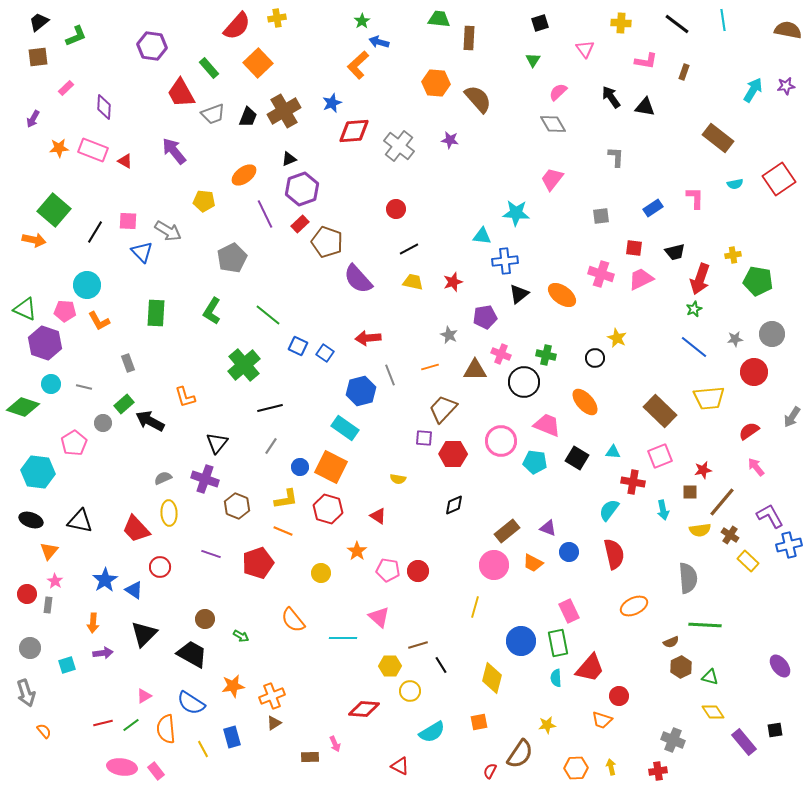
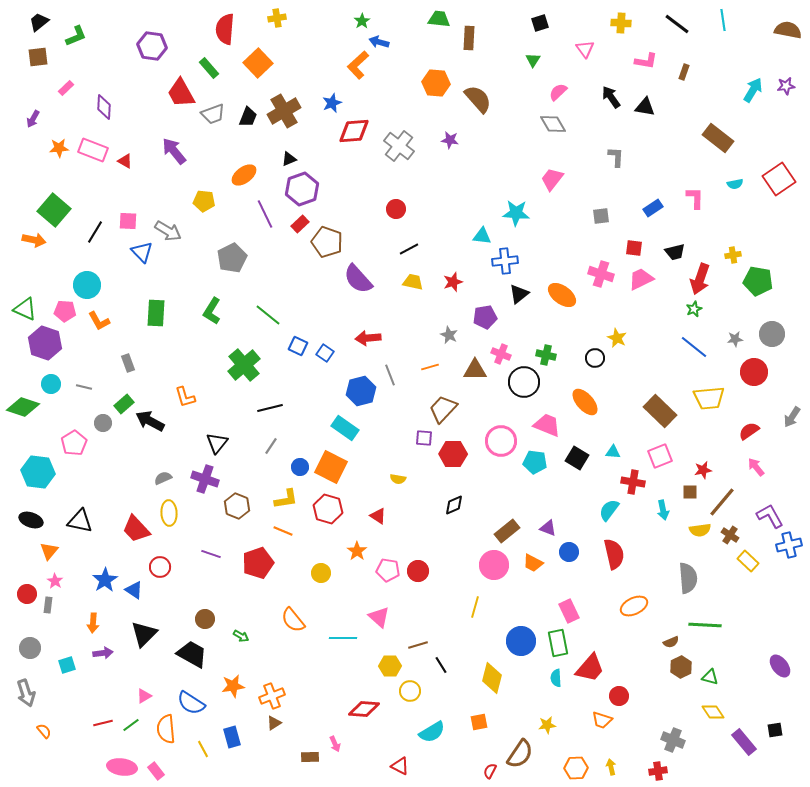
red semicircle at (237, 26): moved 12 px left, 3 px down; rotated 144 degrees clockwise
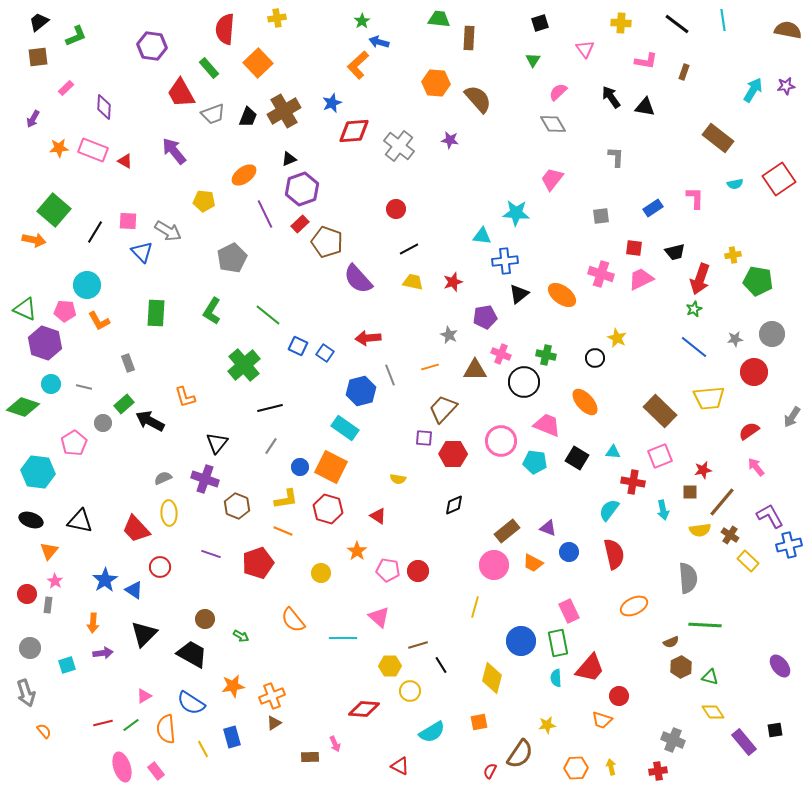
pink ellipse at (122, 767): rotated 64 degrees clockwise
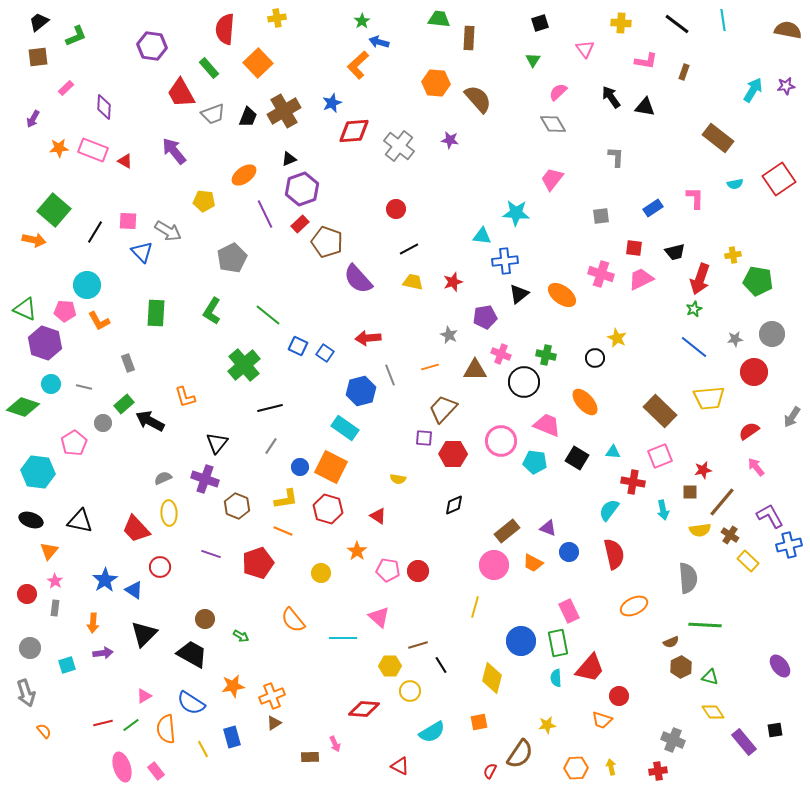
gray rectangle at (48, 605): moved 7 px right, 3 px down
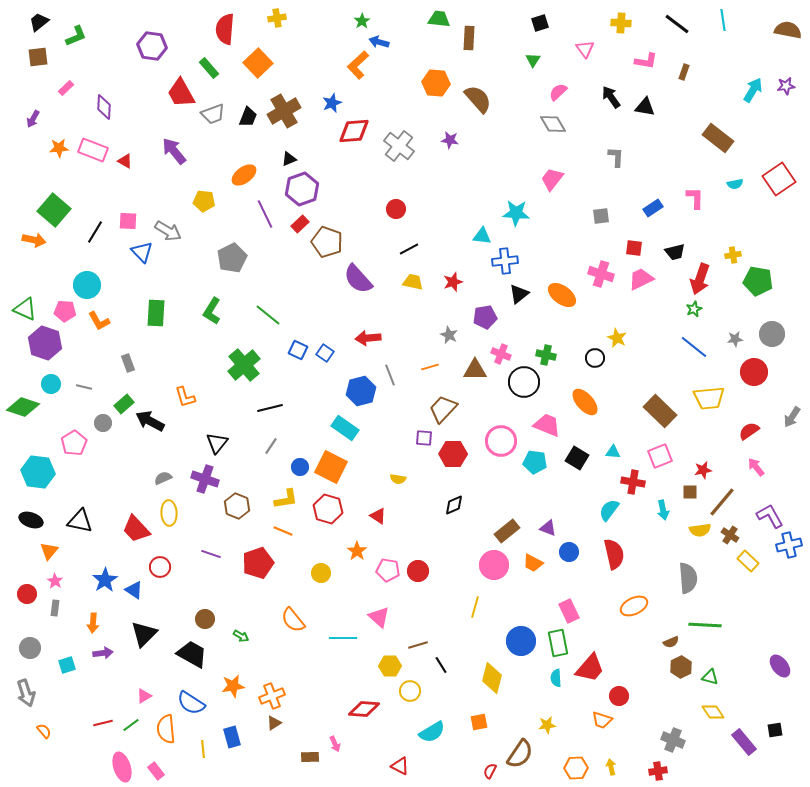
blue square at (298, 346): moved 4 px down
yellow line at (203, 749): rotated 24 degrees clockwise
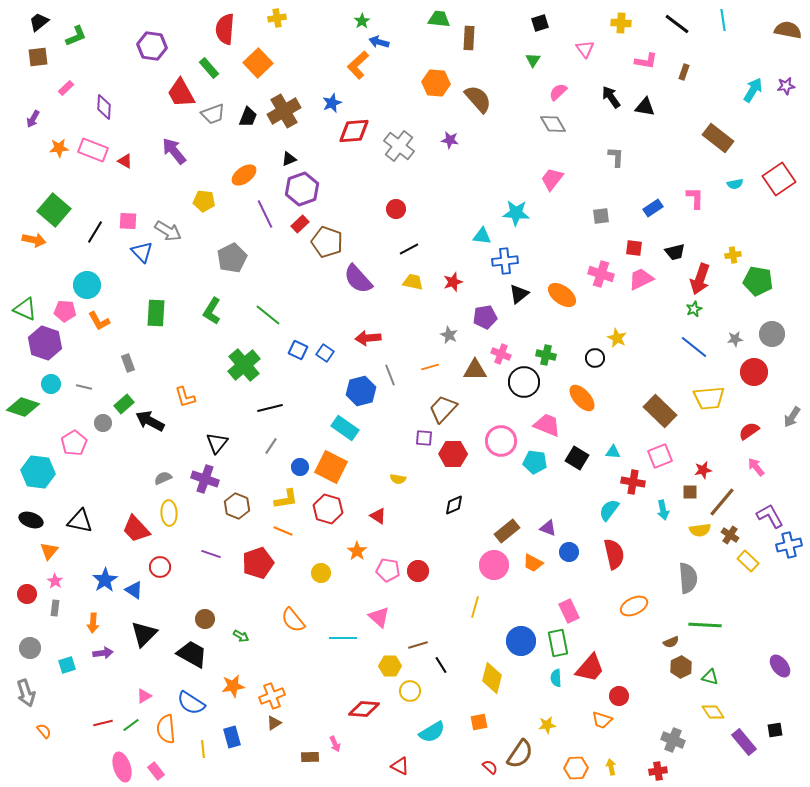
orange ellipse at (585, 402): moved 3 px left, 4 px up
red semicircle at (490, 771): moved 4 px up; rotated 105 degrees clockwise
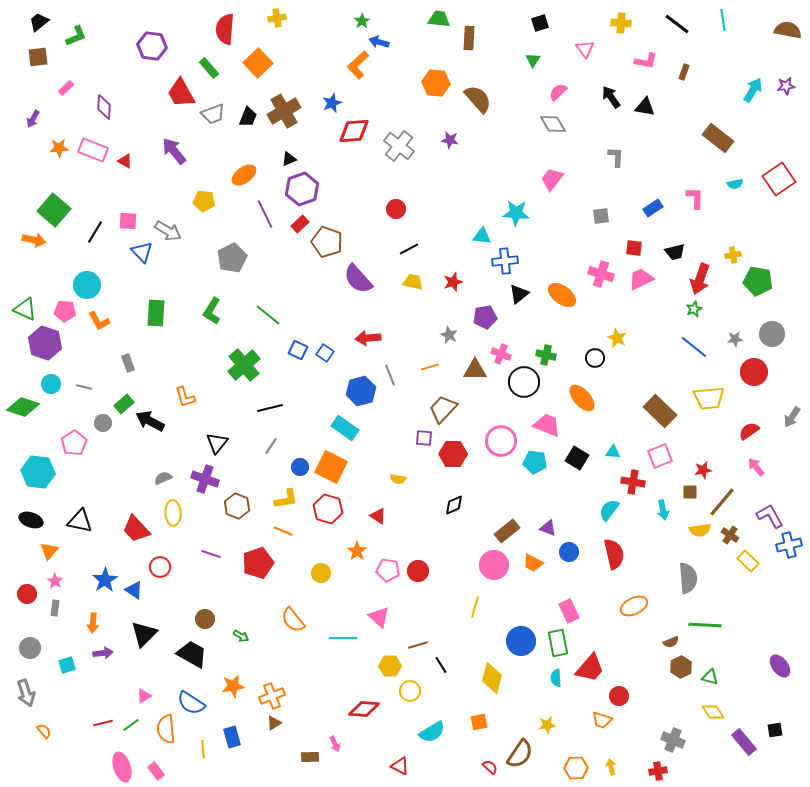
yellow ellipse at (169, 513): moved 4 px right
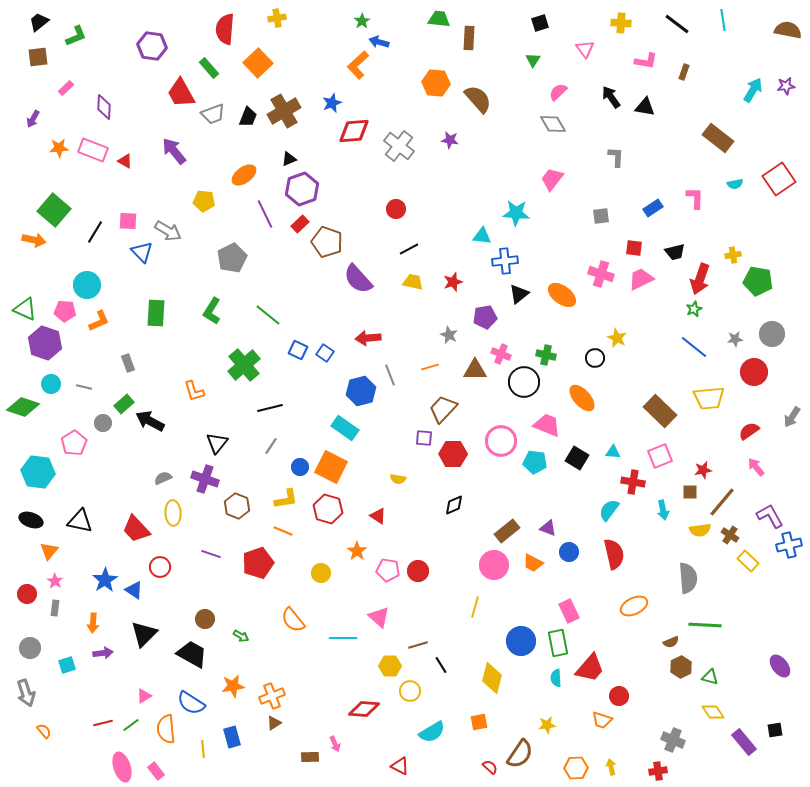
orange L-shape at (99, 321): rotated 85 degrees counterclockwise
orange L-shape at (185, 397): moved 9 px right, 6 px up
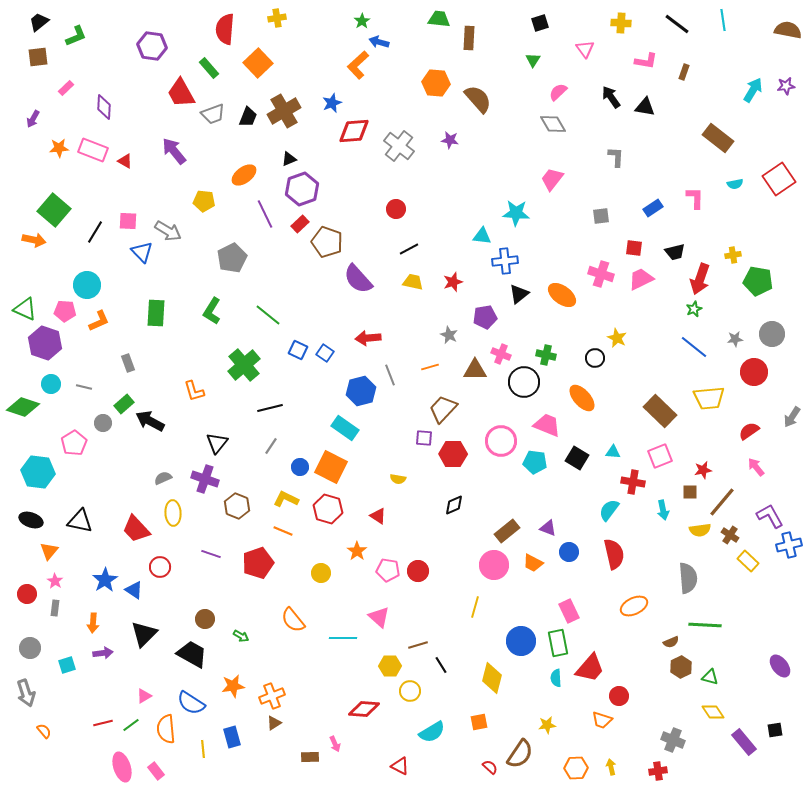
yellow L-shape at (286, 499): rotated 145 degrees counterclockwise
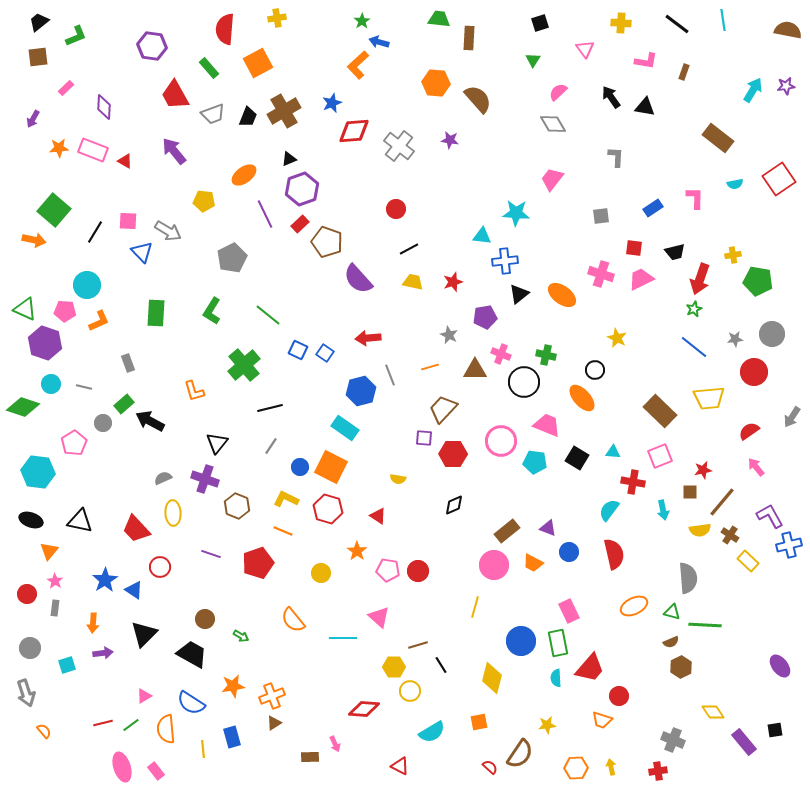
orange square at (258, 63): rotated 16 degrees clockwise
red trapezoid at (181, 93): moved 6 px left, 2 px down
black circle at (595, 358): moved 12 px down
yellow hexagon at (390, 666): moved 4 px right, 1 px down
green triangle at (710, 677): moved 38 px left, 65 px up
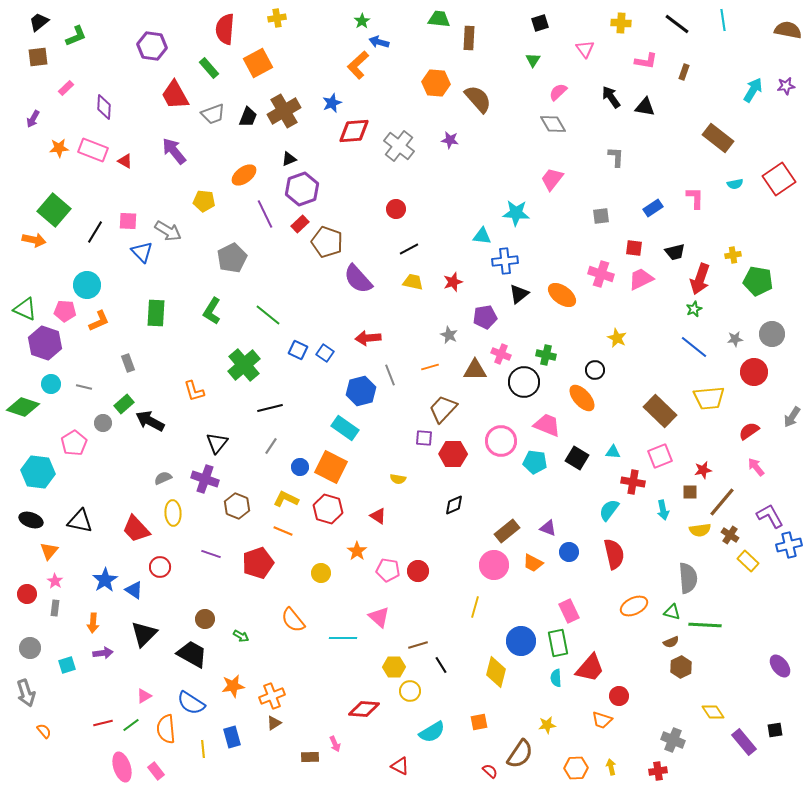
yellow diamond at (492, 678): moved 4 px right, 6 px up
red semicircle at (490, 767): moved 4 px down
